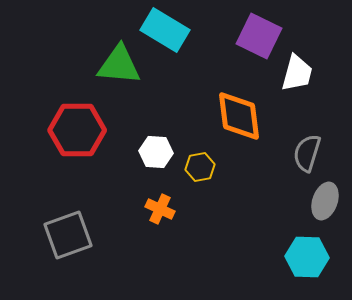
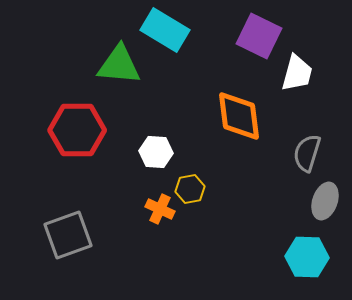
yellow hexagon: moved 10 px left, 22 px down
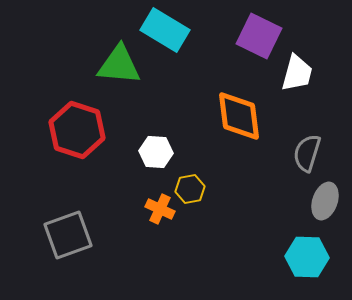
red hexagon: rotated 18 degrees clockwise
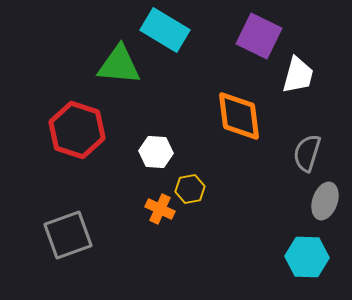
white trapezoid: moved 1 px right, 2 px down
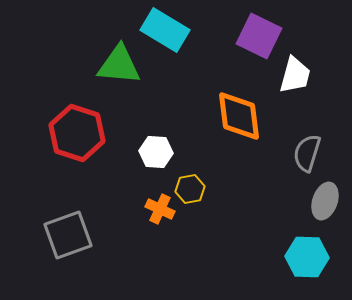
white trapezoid: moved 3 px left
red hexagon: moved 3 px down
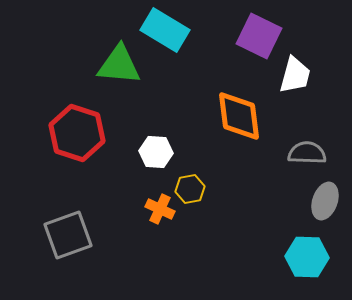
gray semicircle: rotated 75 degrees clockwise
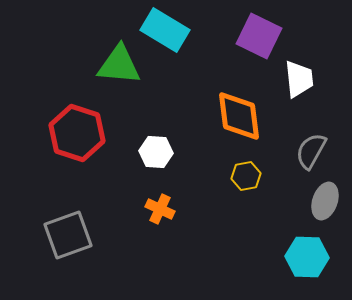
white trapezoid: moved 4 px right, 4 px down; rotated 21 degrees counterclockwise
gray semicircle: moved 4 px right, 2 px up; rotated 63 degrees counterclockwise
yellow hexagon: moved 56 px right, 13 px up
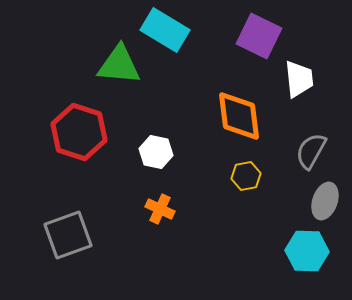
red hexagon: moved 2 px right, 1 px up
white hexagon: rotated 8 degrees clockwise
cyan hexagon: moved 6 px up
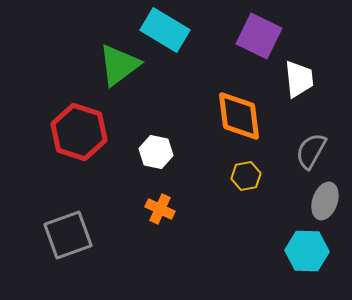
green triangle: rotated 42 degrees counterclockwise
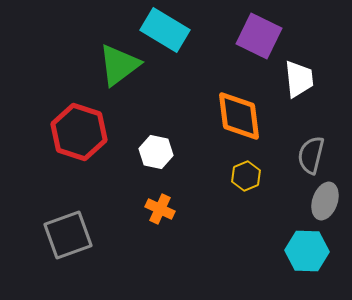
gray semicircle: moved 4 px down; rotated 15 degrees counterclockwise
yellow hexagon: rotated 12 degrees counterclockwise
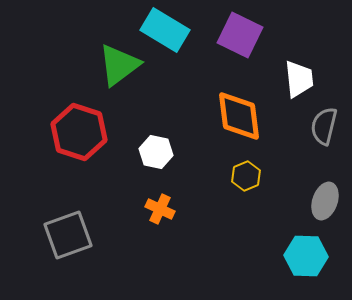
purple square: moved 19 px left, 1 px up
gray semicircle: moved 13 px right, 29 px up
cyan hexagon: moved 1 px left, 5 px down
